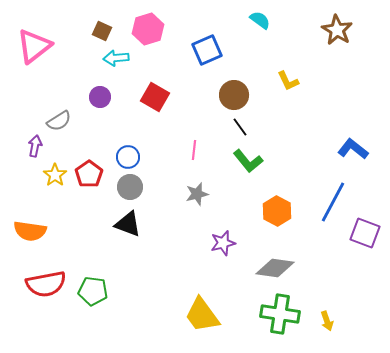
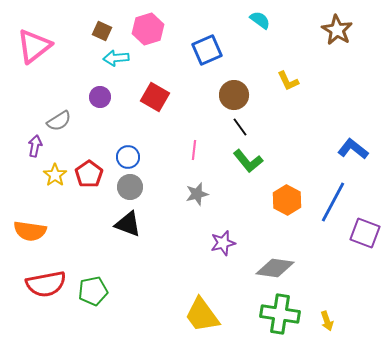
orange hexagon: moved 10 px right, 11 px up
green pentagon: rotated 20 degrees counterclockwise
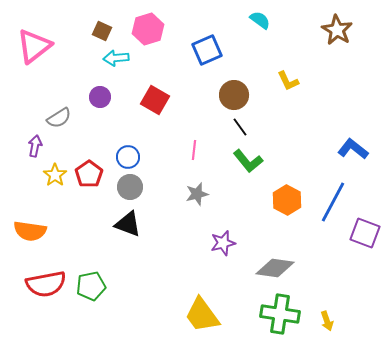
red square: moved 3 px down
gray semicircle: moved 3 px up
green pentagon: moved 2 px left, 5 px up
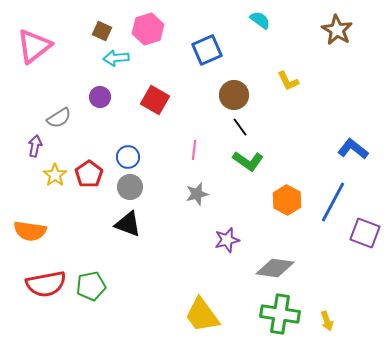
green L-shape: rotated 16 degrees counterclockwise
purple star: moved 4 px right, 3 px up
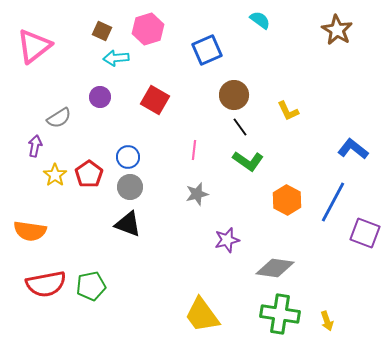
yellow L-shape: moved 30 px down
